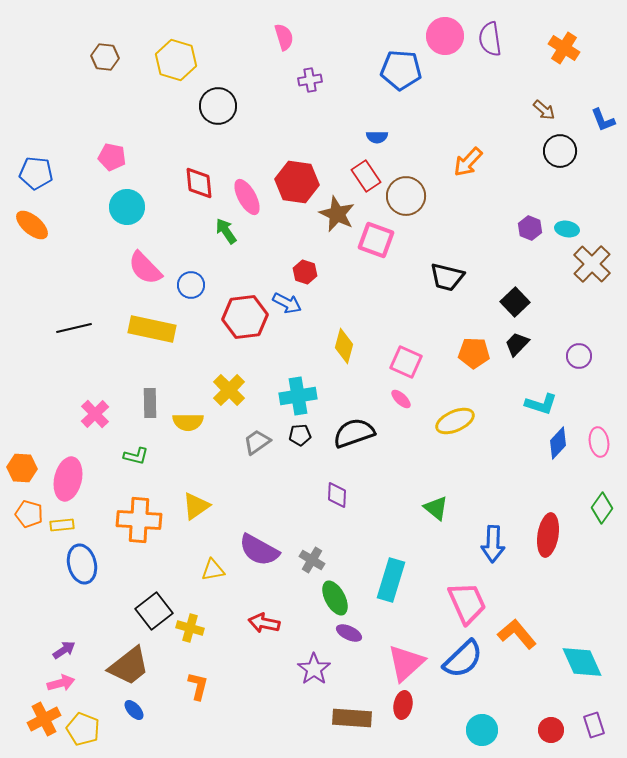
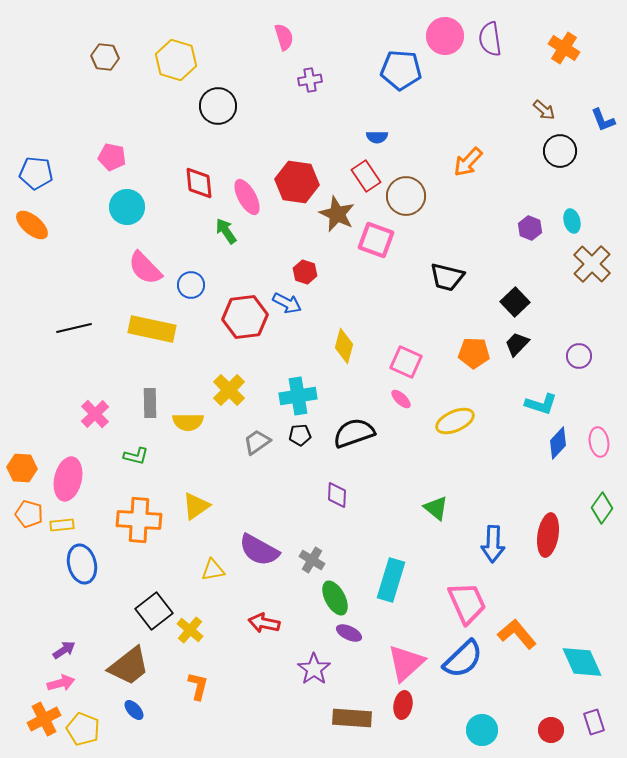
cyan ellipse at (567, 229): moved 5 px right, 8 px up; rotated 65 degrees clockwise
yellow cross at (190, 628): moved 2 px down; rotated 24 degrees clockwise
purple rectangle at (594, 725): moved 3 px up
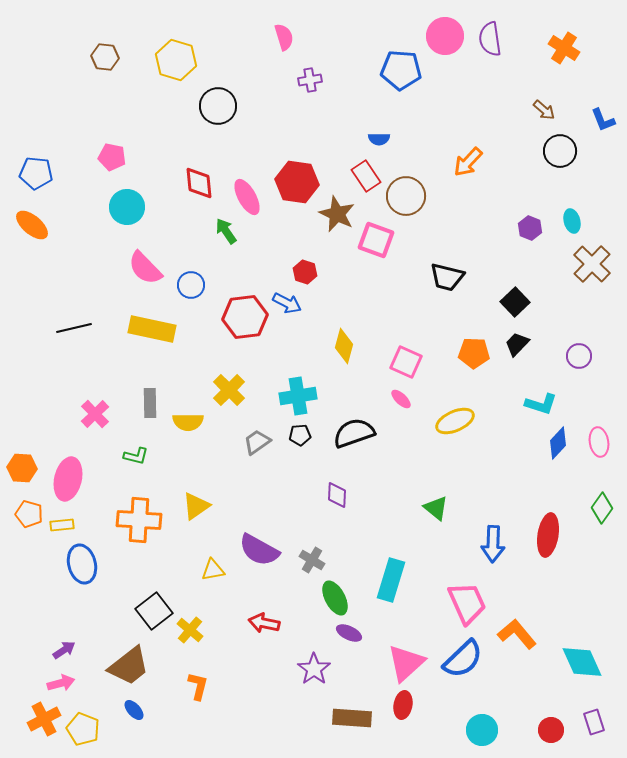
blue semicircle at (377, 137): moved 2 px right, 2 px down
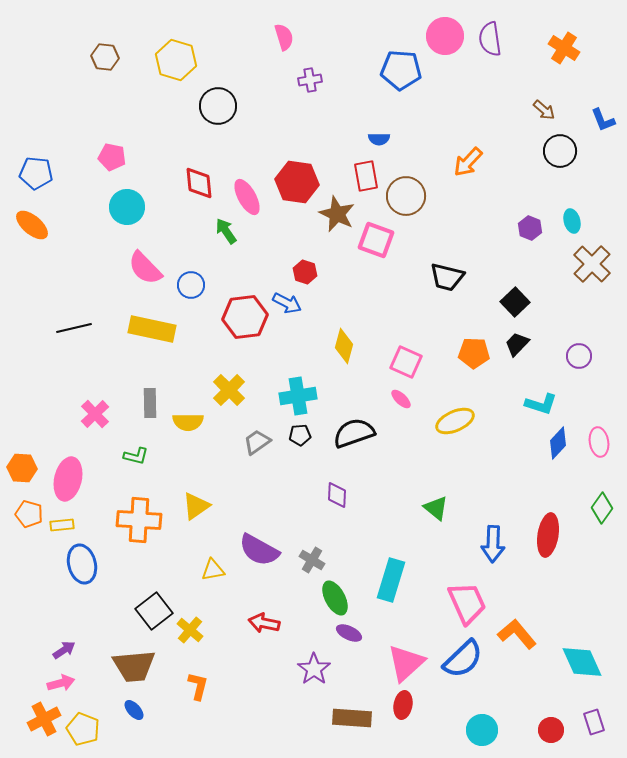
red rectangle at (366, 176): rotated 24 degrees clockwise
brown trapezoid at (129, 666): moved 5 px right; rotated 33 degrees clockwise
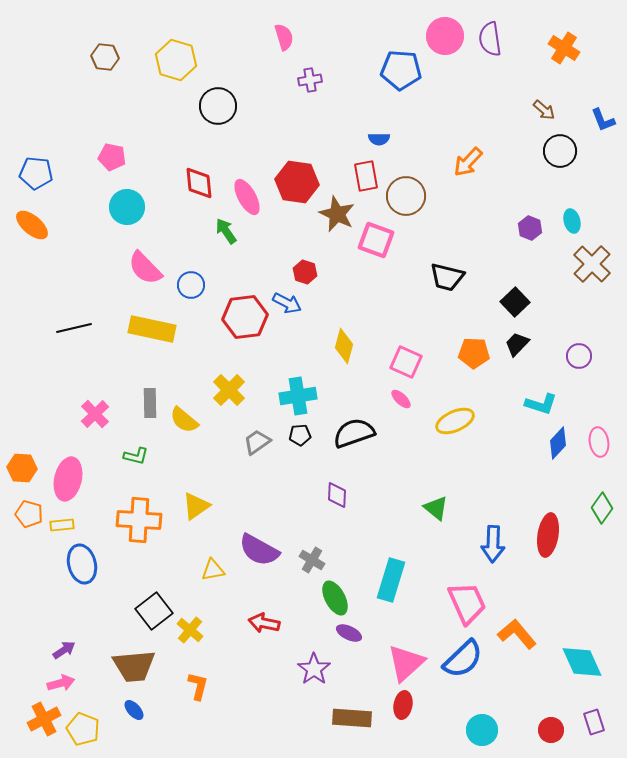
yellow semicircle at (188, 422): moved 4 px left, 2 px up; rotated 40 degrees clockwise
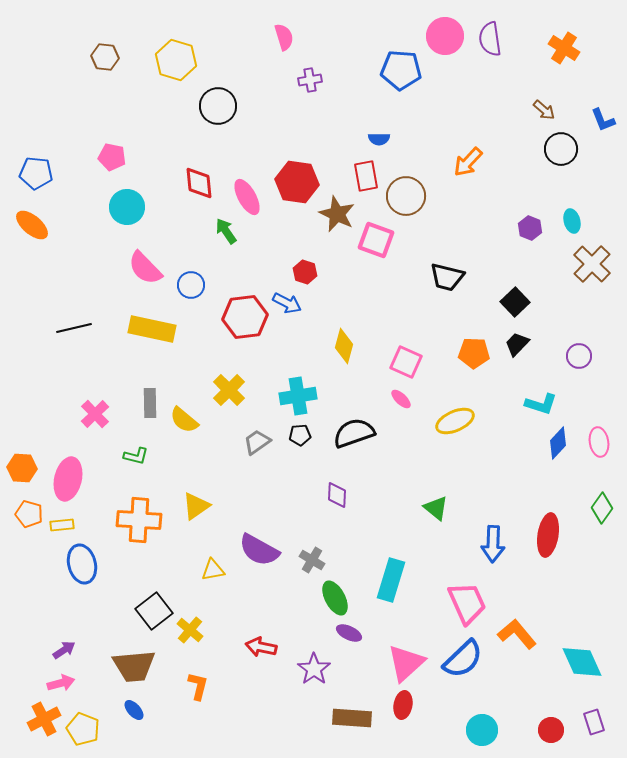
black circle at (560, 151): moved 1 px right, 2 px up
red arrow at (264, 623): moved 3 px left, 24 px down
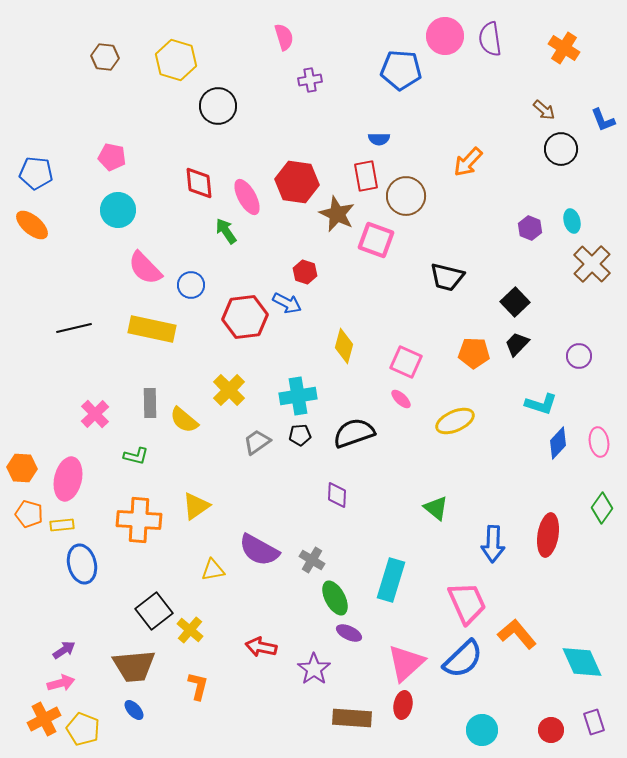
cyan circle at (127, 207): moved 9 px left, 3 px down
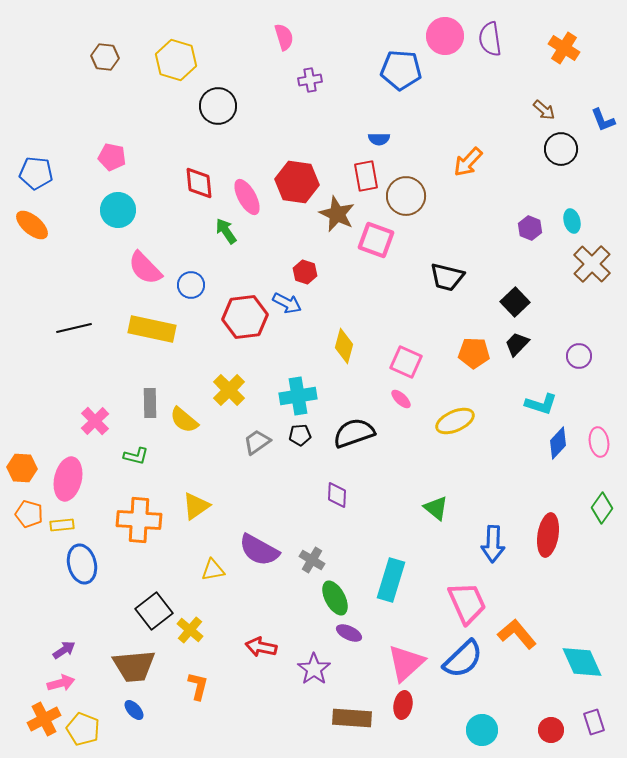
pink cross at (95, 414): moved 7 px down
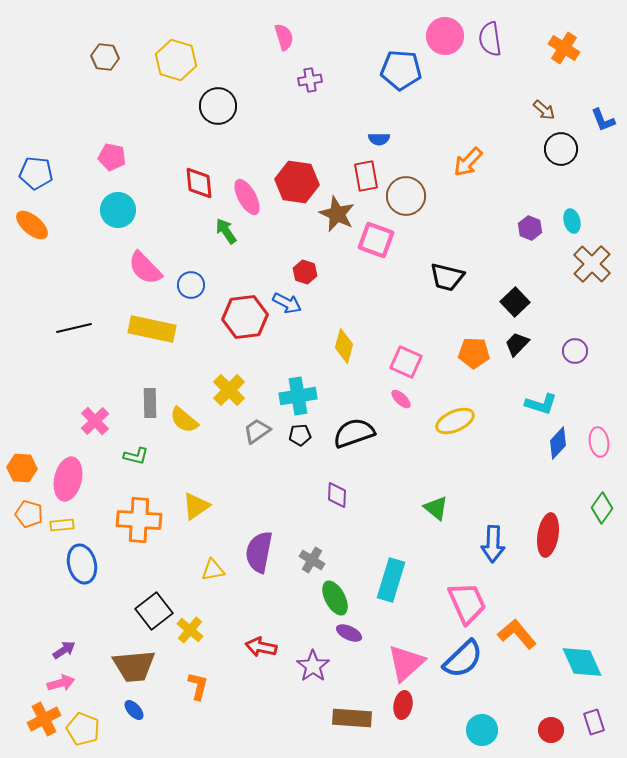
purple circle at (579, 356): moved 4 px left, 5 px up
gray trapezoid at (257, 442): moved 11 px up
purple semicircle at (259, 550): moved 2 px down; rotated 72 degrees clockwise
purple star at (314, 669): moved 1 px left, 3 px up
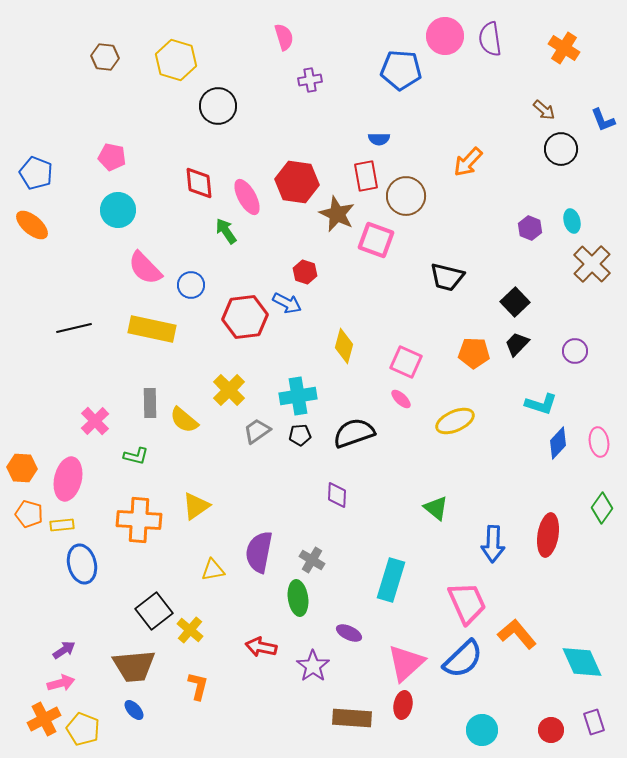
blue pentagon at (36, 173): rotated 16 degrees clockwise
green ellipse at (335, 598): moved 37 px left; rotated 20 degrees clockwise
